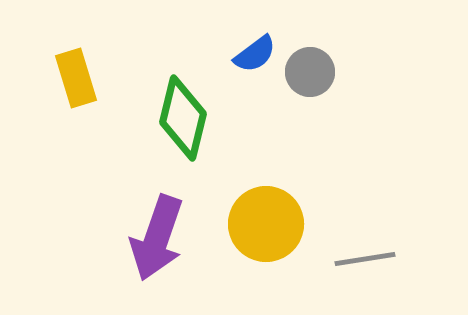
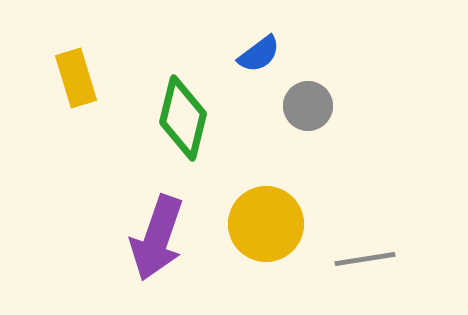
blue semicircle: moved 4 px right
gray circle: moved 2 px left, 34 px down
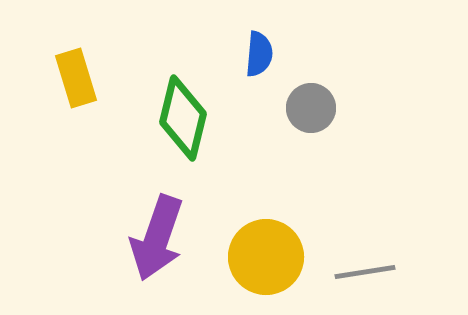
blue semicircle: rotated 48 degrees counterclockwise
gray circle: moved 3 px right, 2 px down
yellow circle: moved 33 px down
gray line: moved 13 px down
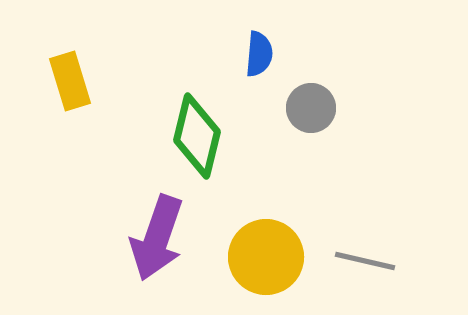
yellow rectangle: moved 6 px left, 3 px down
green diamond: moved 14 px right, 18 px down
gray line: moved 11 px up; rotated 22 degrees clockwise
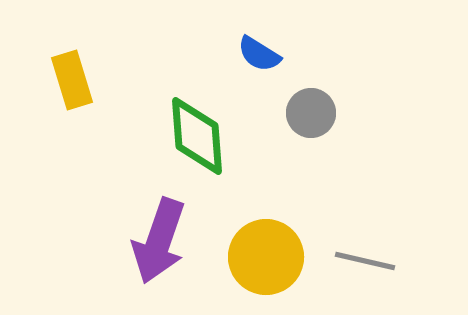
blue semicircle: rotated 117 degrees clockwise
yellow rectangle: moved 2 px right, 1 px up
gray circle: moved 5 px down
green diamond: rotated 18 degrees counterclockwise
purple arrow: moved 2 px right, 3 px down
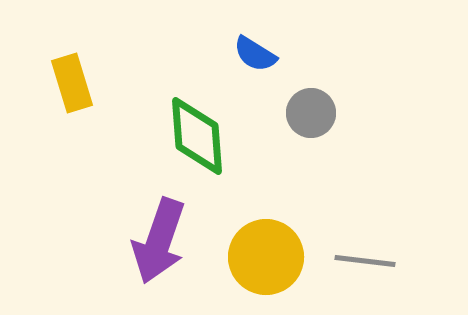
blue semicircle: moved 4 px left
yellow rectangle: moved 3 px down
gray line: rotated 6 degrees counterclockwise
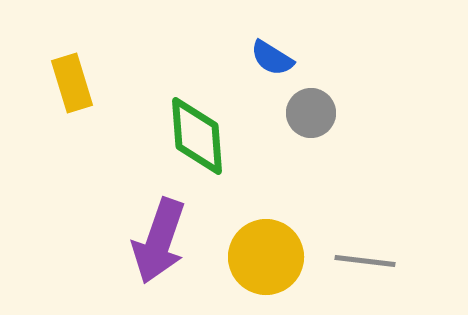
blue semicircle: moved 17 px right, 4 px down
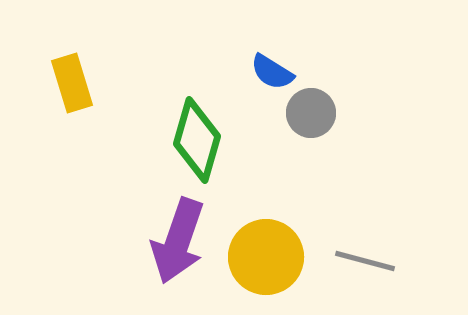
blue semicircle: moved 14 px down
green diamond: moved 4 px down; rotated 20 degrees clockwise
purple arrow: moved 19 px right
gray line: rotated 8 degrees clockwise
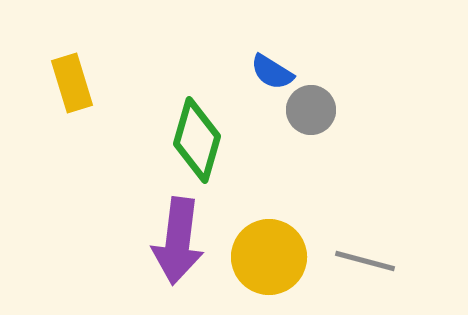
gray circle: moved 3 px up
purple arrow: rotated 12 degrees counterclockwise
yellow circle: moved 3 px right
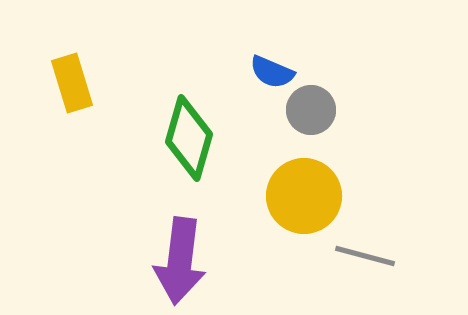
blue semicircle: rotated 9 degrees counterclockwise
green diamond: moved 8 px left, 2 px up
purple arrow: moved 2 px right, 20 px down
yellow circle: moved 35 px right, 61 px up
gray line: moved 5 px up
